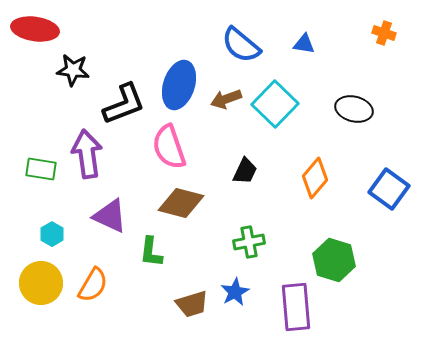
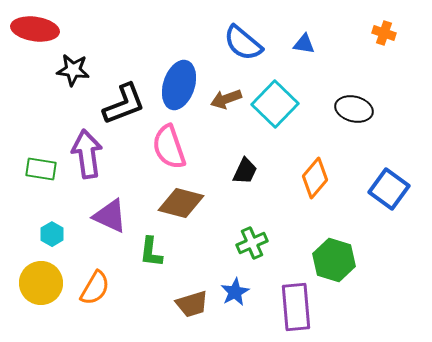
blue semicircle: moved 2 px right, 2 px up
green cross: moved 3 px right, 1 px down; rotated 12 degrees counterclockwise
orange semicircle: moved 2 px right, 3 px down
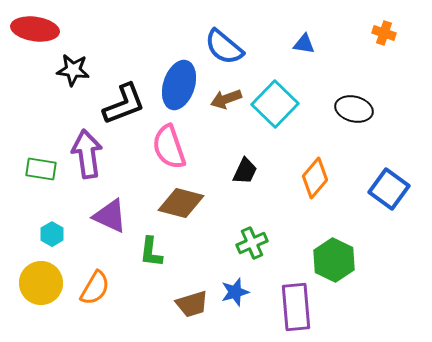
blue semicircle: moved 19 px left, 4 px down
green hexagon: rotated 9 degrees clockwise
blue star: rotated 12 degrees clockwise
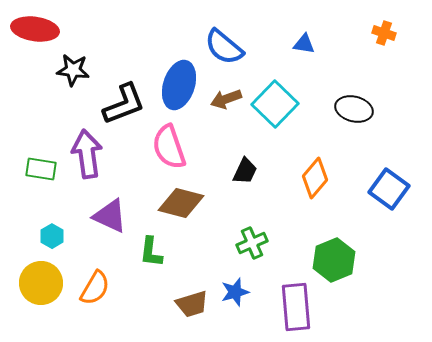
cyan hexagon: moved 2 px down
green hexagon: rotated 12 degrees clockwise
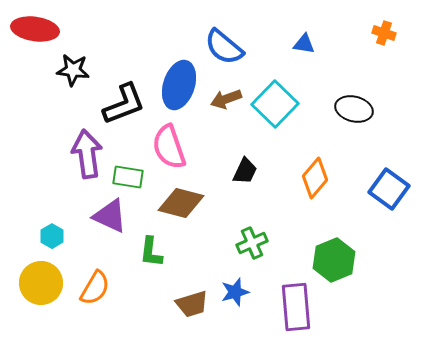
green rectangle: moved 87 px right, 8 px down
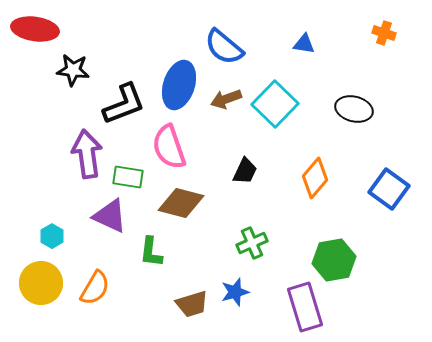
green hexagon: rotated 12 degrees clockwise
purple rectangle: moved 9 px right; rotated 12 degrees counterclockwise
